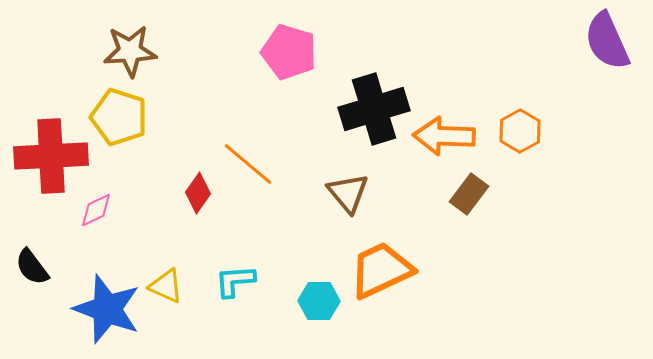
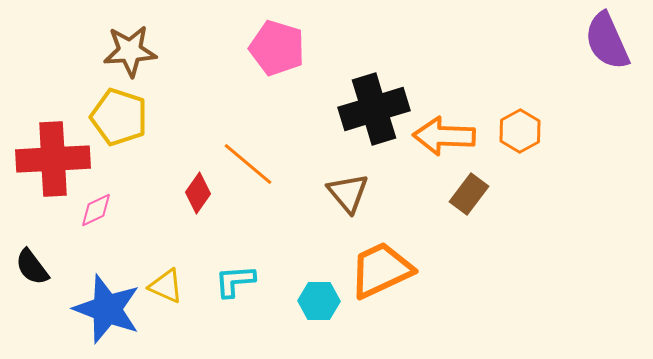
pink pentagon: moved 12 px left, 4 px up
red cross: moved 2 px right, 3 px down
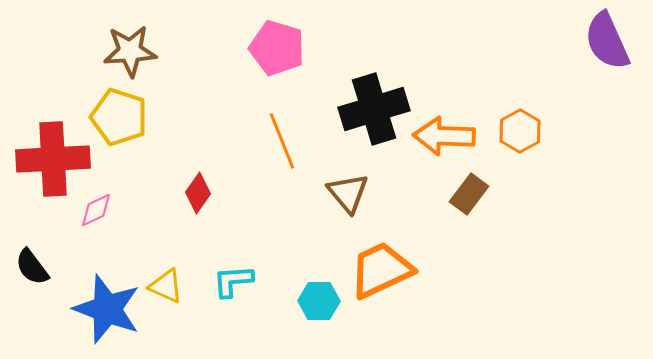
orange line: moved 34 px right, 23 px up; rotated 28 degrees clockwise
cyan L-shape: moved 2 px left
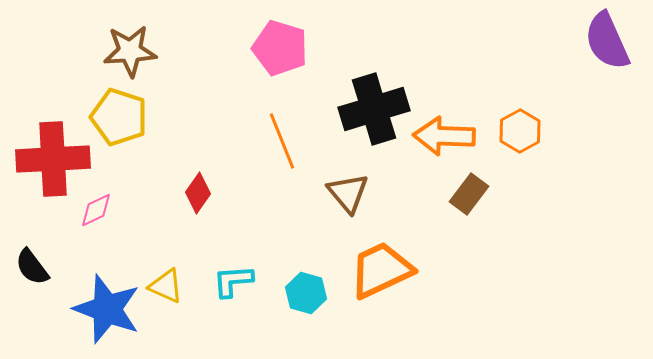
pink pentagon: moved 3 px right
cyan hexagon: moved 13 px left, 8 px up; rotated 15 degrees clockwise
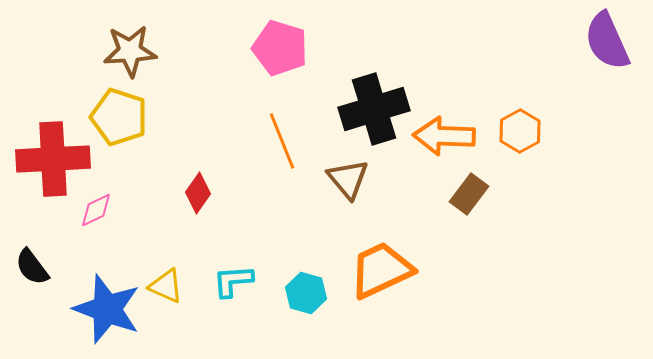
brown triangle: moved 14 px up
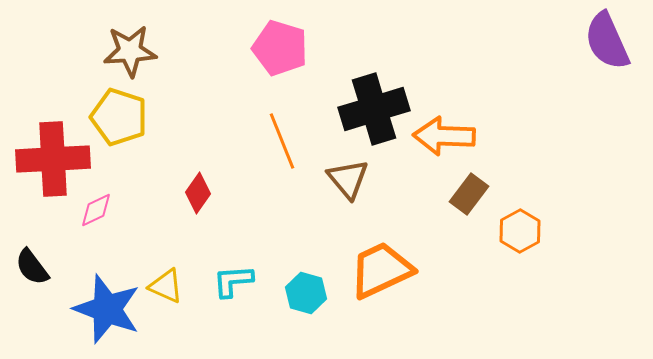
orange hexagon: moved 100 px down
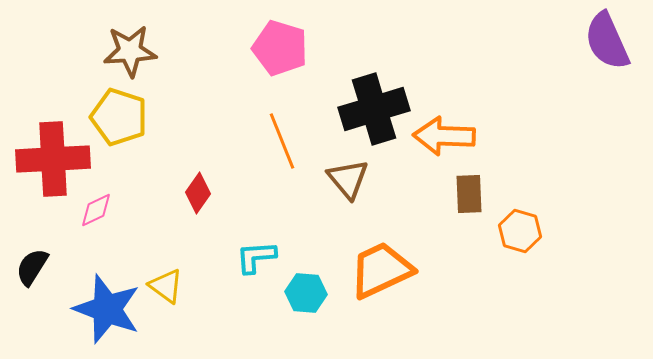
brown rectangle: rotated 39 degrees counterclockwise
orange hexagon: rotated 15 degrees counterclockwise
black semicircle: rotated 69 degrees clockwise
cyan L-shape: moved 23 px right, 24 px up
yellow triangle: rotated 12 degrees clockwise
cyan hexagon: rotated 12 degrees counterclockwise
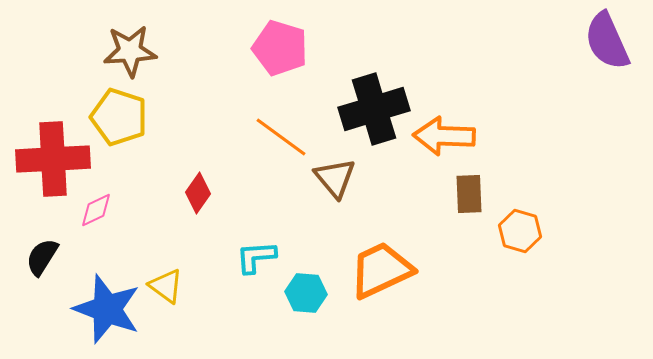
orange line: moved 1 px left, 4 px up; rotated 32 degrees counterclockwise
brown triangle: moved 13 px left, 1 px up
black semicircle: moved 10 px right, 10 px up
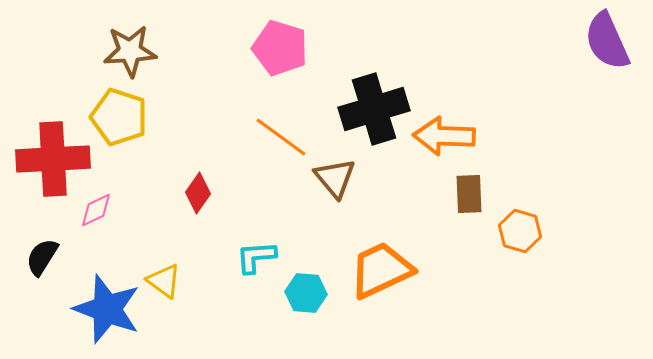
yellow triangle: moved 2 px left, 5 px up
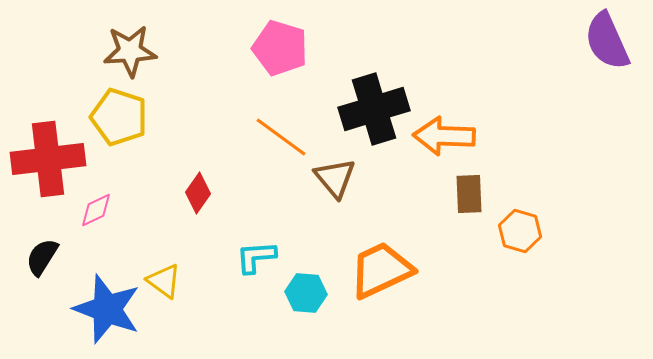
red cross: moved 5 px left; rotated 4 degrees counterclockwise
